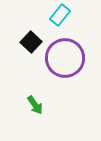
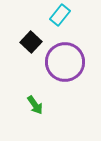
purple circle: moved 4 px down
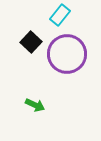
purple circle: moved 2 px right, 8 px up
green arrow: rotated 30 degrees counterclockwise
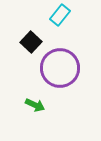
purple circle: moved 7 px left, 14 px down
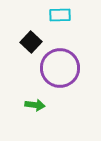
cyan rectangle: rotated 50 degrees clockwise
green arrow: rotated 18 degrees counterclockwise
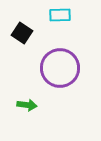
black square: moved 9 px left, 9 px up; rotated 10 degrees counterclockwise
green arrow: moved 8 px left
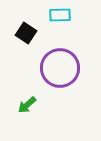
black square: moved 4 px right
green arrow: rotated 132 degrees clockwise
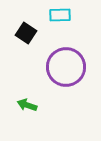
purple circle: moved 6 px right, 1 px up
green arrow: rotated 60 degrees clockwise
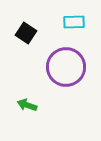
cyan rectangle: moved 14 px right, 7 px down
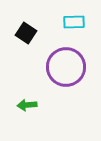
green arrow: rotated 24 degrees counterclockwise
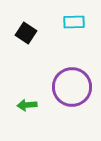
purple circle: moved 6 px right, 20 px down
